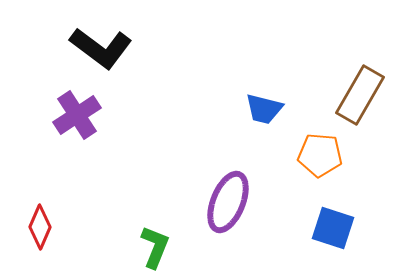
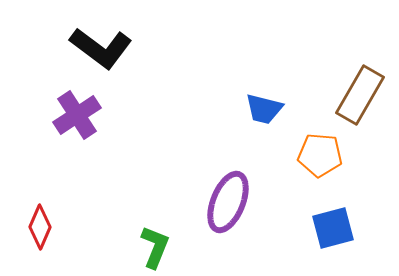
blue square: rotated 33 degrees counterclockwise
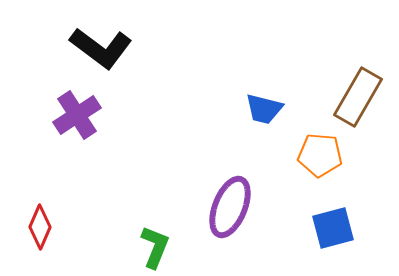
brown rectangle: moved 2 px left, 2 px down
purple ellipse: moved 2 px right, 5 px down
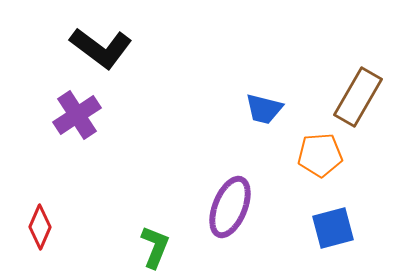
orange pentagon: rotated 9 degrees counterclockwise
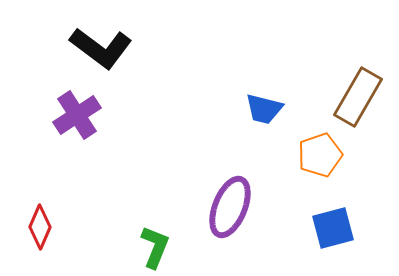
orange pentagon: rotated 15 degrees counterclockwise
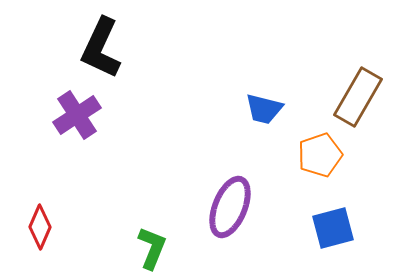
black L-shape: rotated 78 degrees clockwise
green L-shape: moved 3 px left, 1 px down
